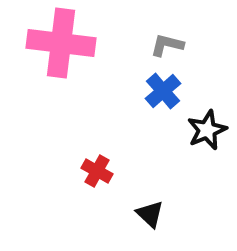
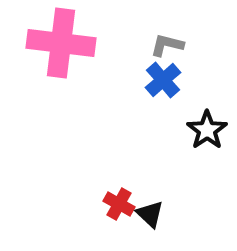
blue cross: moved 11 px up
black star: rotated 12 degrees counterclockwise
red cross: moved 22 px right, 33 px down
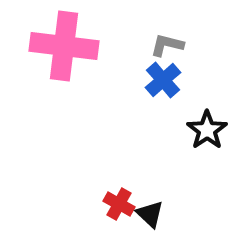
pink cross: moved 3 px right, 3 px down
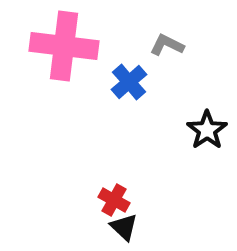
gray L-shape: rotated 12 degrees clockwise
blue cross: moved 34 px left, 2 px down
red cross: moved 5 px left, 4 px up
black triangle: moved 26 px left, 13 px down
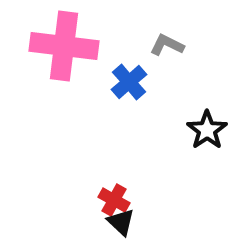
black triangle: moved 3 px left, 5 px up
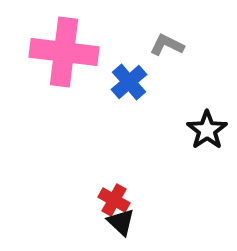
pink cross: moved 6 px down
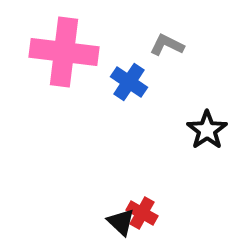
blue cross: rotated 15 degrees counterclockwise
red cross: moved 28 px right, 13 px down
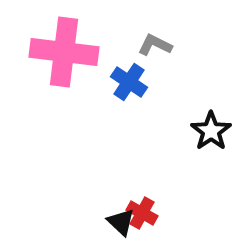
gray L-shape: moved 12 px left
black star: moved 4 px right, 1 px down
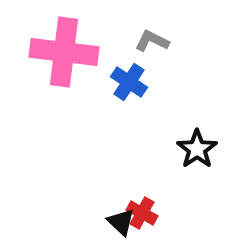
gray L-shape: moved 3 px left, 4 px up
black star: moved 14 px left, 18 px down
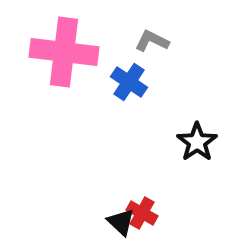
black star: moved 7 px up
